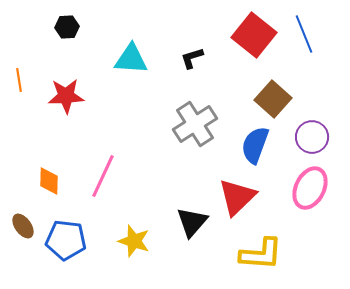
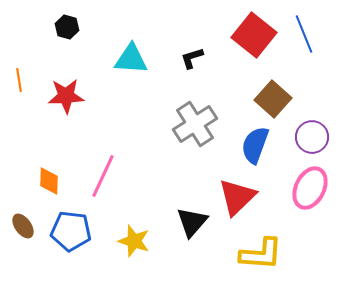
black hexagon: rotated 20 degrees clockwise
blue pentagon: moved 5 px right, 9 px up
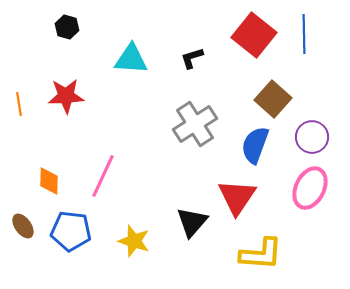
blue line: rotated 21 degrees clockwise
orange line: moved 24 px down
red triangle: rotated 12 degrees counterclockwise
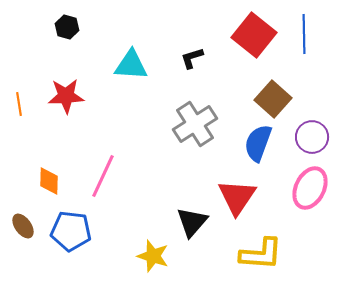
cyan triangle: moved 6 px down
blue semicircle: moved 3 px right, 2 px up
yellow star: moved 19 px right, 15 px down
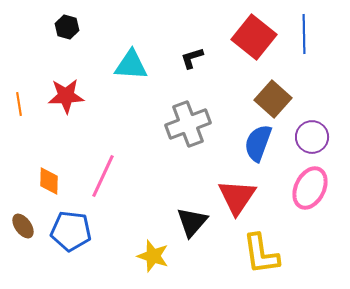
red square: moved 2 px down
gray cross: moved 7 px left; rotated 12 degrees clockwise
yellow L-shape: rotated 78 degrees clockwise
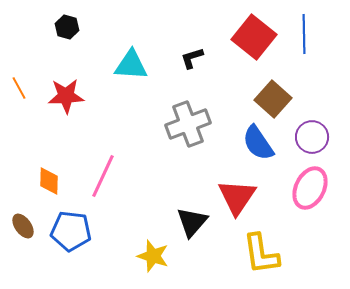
orange line: moved 16 px up; rotated 20 degrees counterclockwise
blue semicircle: rotated 54 degrees counterclockwise
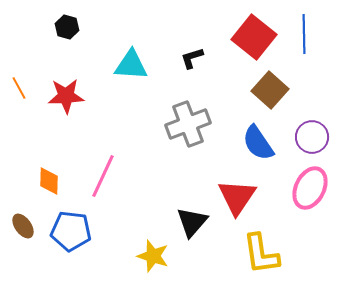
brown square: moved 3 px left, 9 px up
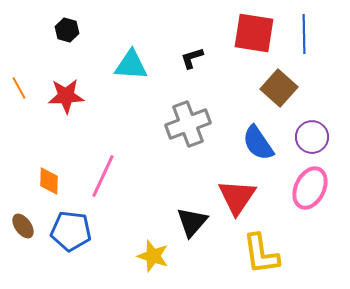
black hexagon: moved 3 px down
red square: moved 4 px up; rotated 30 degrees counterclockwise
brown square: moved 9 px right, 2 px up
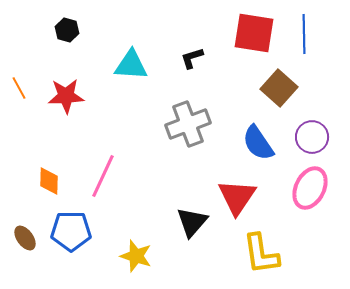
brown ellipse: moved 2 px right, 12 px down
blue pentagon: rotated 6 degrees counterclockwise
yellow star: moved 17 px left
